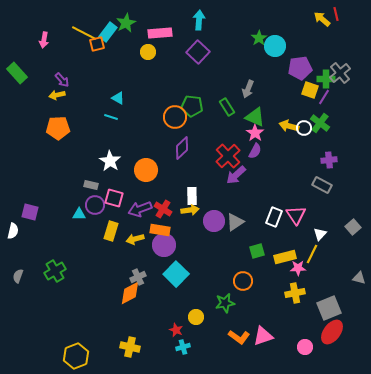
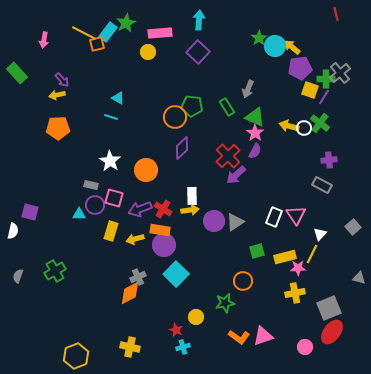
yellow arrow at (322, 19): moved 30 px left, 28 px down
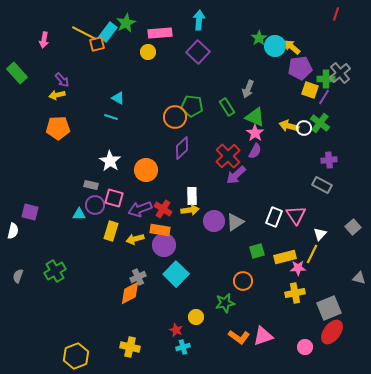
red line at (336, 14): rotated 32 degrees clockwise
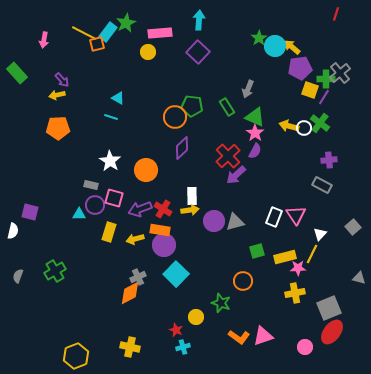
gray triangle at (235, 222): rotated 18 degrees clockwise
yellow rectangle at (111, 231): moved 2 px left, 1 px down
green star at (225, 303): moved 4 px left; rotated 30 degrees clockwise
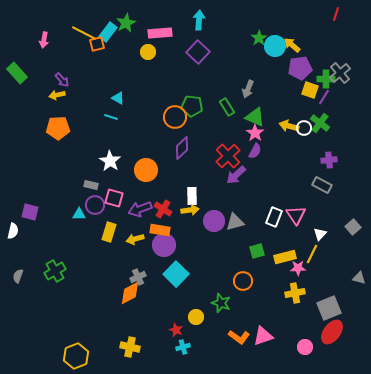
yellow arrow at (292, 47): moved 2 px up
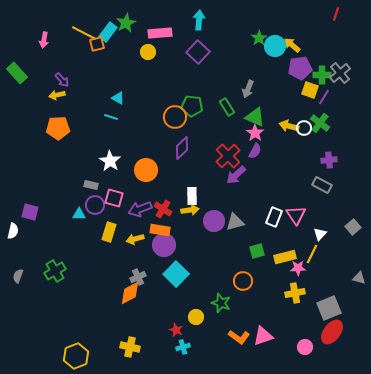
green cross at (326, 79): moved 4 px left, 4 px up
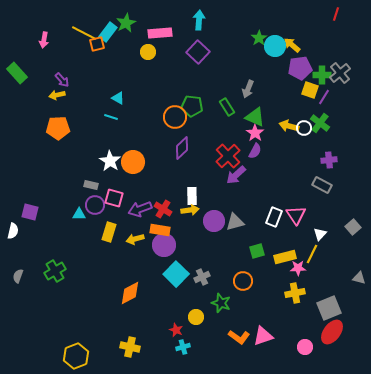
orange circle at (146, 170): moved 13 px left, 8 px up
gray cross at (138, 277): moved 64 px right
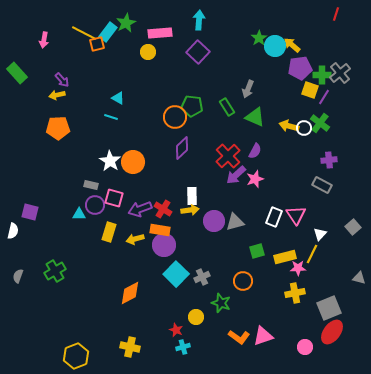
pink star at (255, 133): moved 46 px down; rotated 18 degrees clockwise
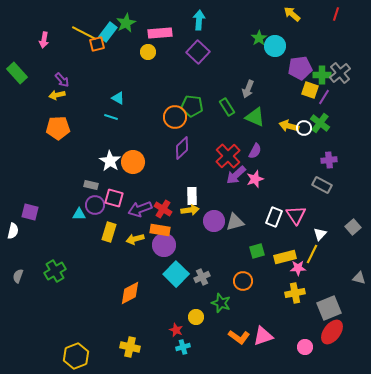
yellow arrow at (292, 45): moved 31 px up
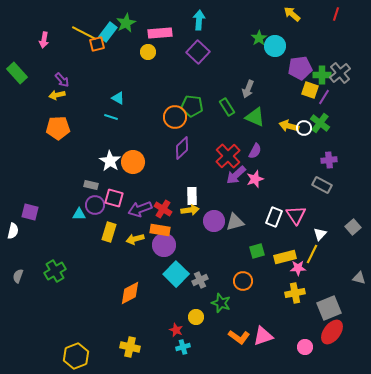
gray cross at (202, 277): moved 2 px left, 3 px down
